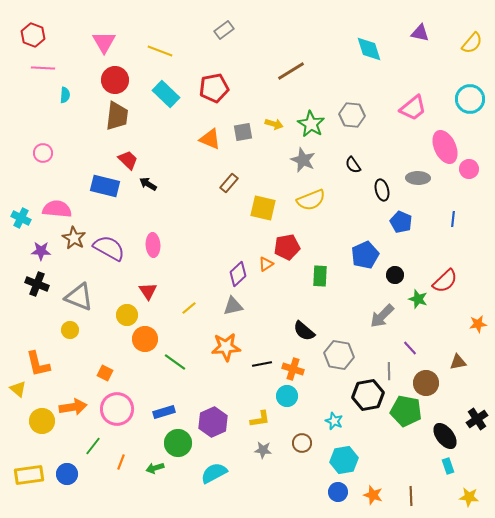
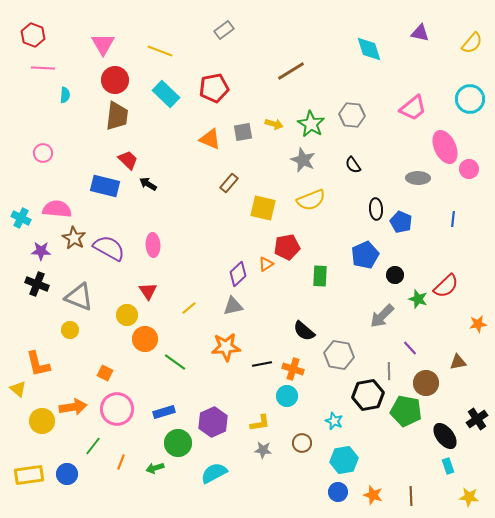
pink triangle at (104, 42): moved 1 px left, 2 px down
black ellipse at (382, 190): moved 6 px left, 19 px down; rotated 10 degrees clockwise
red semicircle at (445, 281): moved 1 px right, 5 px down
yellow L-shape at (260, 419): moved 4 px down
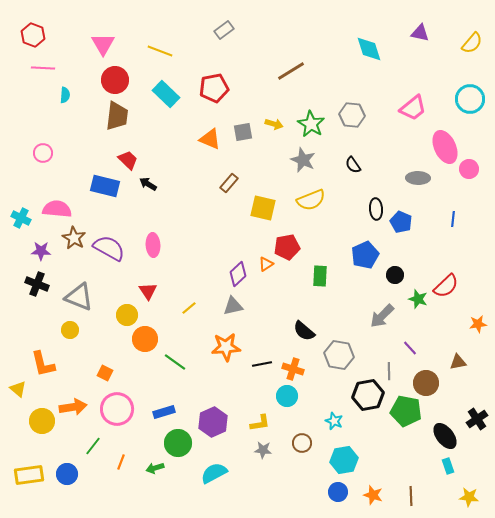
orange L-shape at (38, 364): moved 5 px right
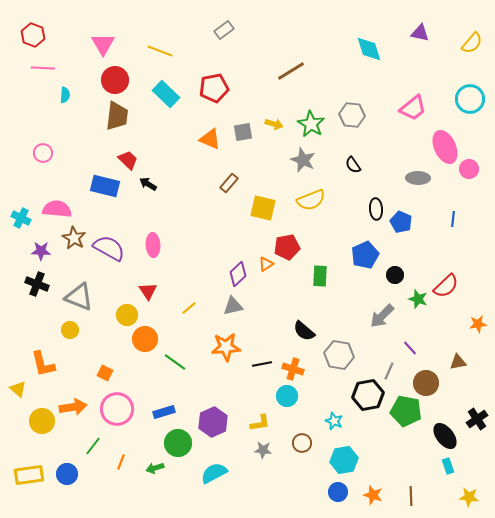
gray line at (389, 371): rotated 24 degrees clockwise
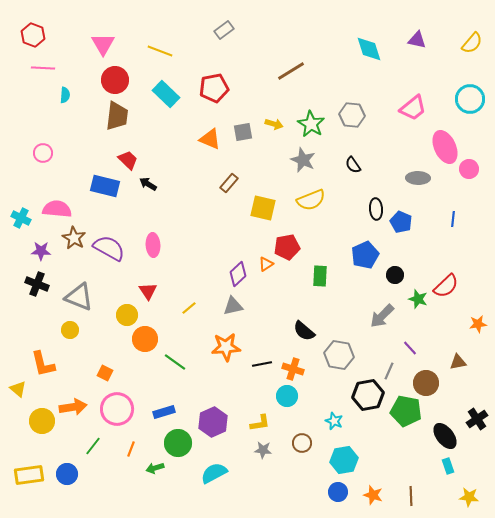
purple triangle at (420, 33): moved 3 px left, 7 px down
orange line at (121, 462): moved 10 px right, 13 px up
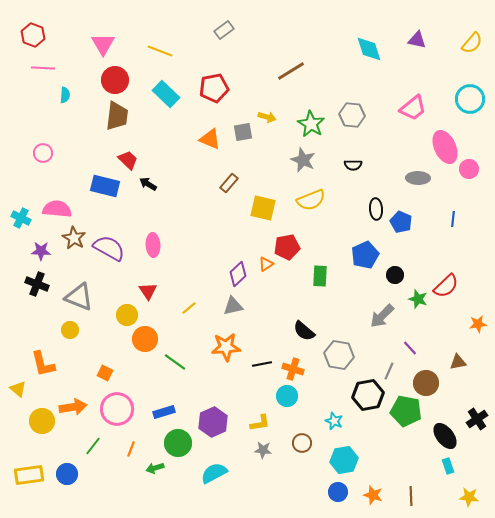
yellow arrow at (274, 124): moved 7 px left, 7 px up
black semicircle at (353, 165): rotated 54 degrees counterclockwise
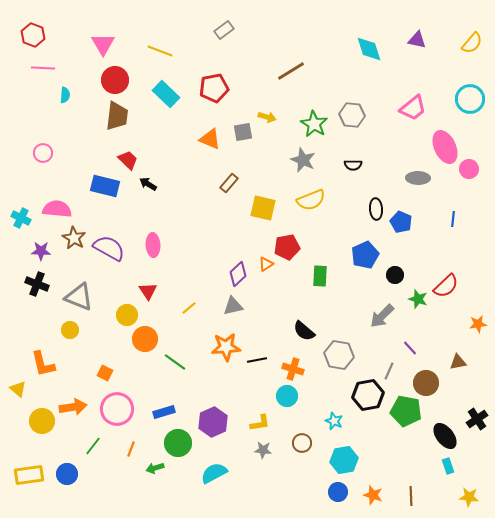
green star at (311, 124): moved 3 px right
black line at (262, 364): moved 5 px left, 4 px up
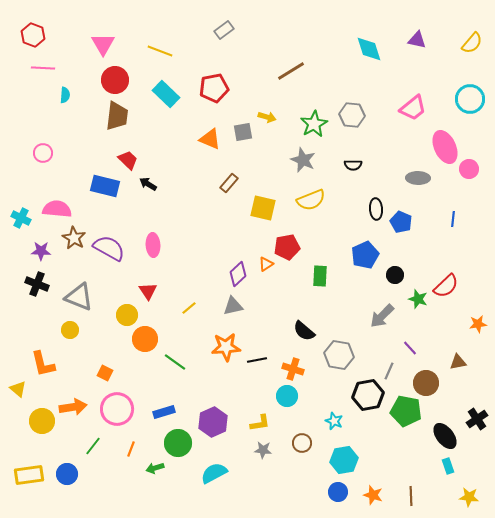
green star at (314, 124): rotated 12 degrees clockwise
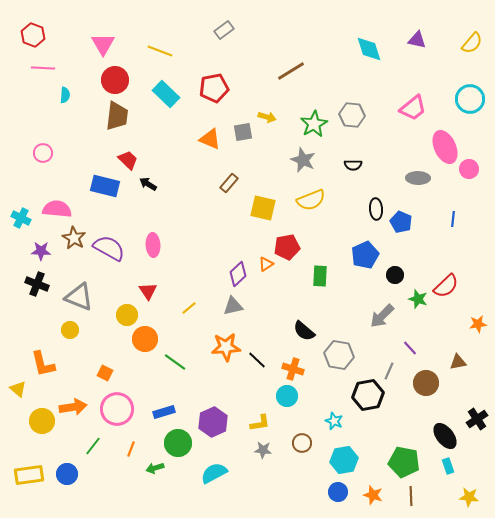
black line at (257, 360): rotated 54 degrees clockwise
green pentagon at (406, 411): moved 2 px left, 51 px down
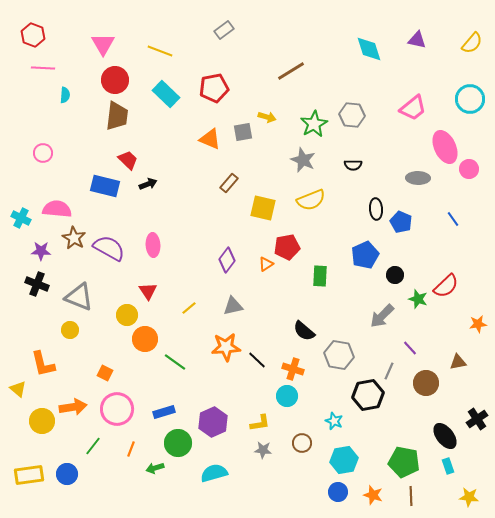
black arrow at (148, 184): rotated 126 degrees clockwise
blue line at (453, 219): rotated 42 degrees counterclockwise
purple diamond at (238, 274): moved 11 px left, 14 px up; rotated 10 degrees counterclockwise
cyan semicircle at (214, 473): rotated 12 degrees clockwise
